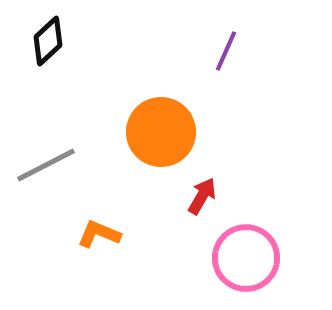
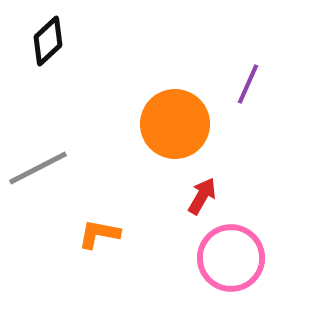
purple line: moved 22 px right, 33 px down
orange circle: moved 14 px right, 8 px up
gray line: moved 8 px left, 3 px down
orange L-shape: rotated 12 degrees counterclockwise
pink circle: moved 15 px left
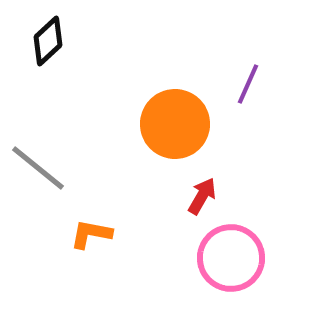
gray line: rotated 66 degrees clockwise
orange L-shape: moved 8 px left
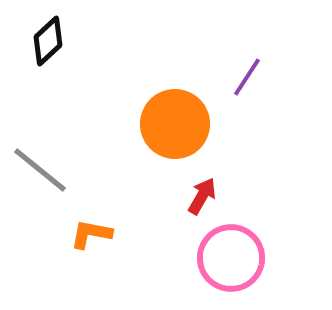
purple line: moved 1 px left, 7 px up; rotated 9 degrees clockwise
gray line: moved 2 px right, 2 px down
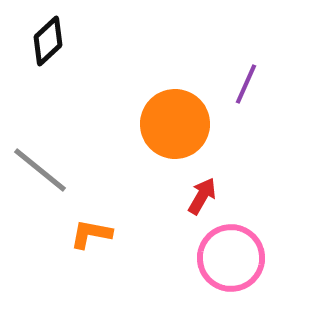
purple line: moved 1 px left, 7 px down; rotated 9 degrees counterclockwise
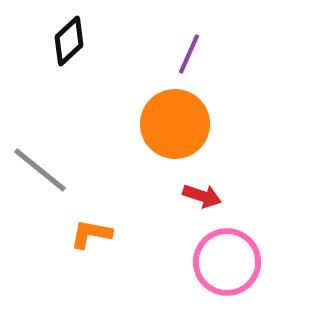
black diamond: moved 21 px right
purple line: moved 57 px left, 30 px up
red arrow: rotated 78 degrees clockwise
pink circle: moved 4 px left, 4 px down
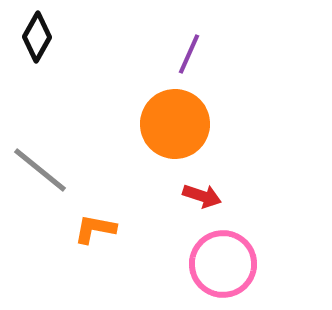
black diamond: moved 32 px left, 4 px up; rotated 18 degrees counterclockwise
orange L-shape: moved 4 px right, 5 px up
pink circle: moved 4 px left, 2 px down
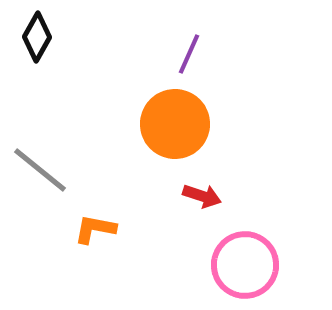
pink circle: moved 22 px right, 1 px down
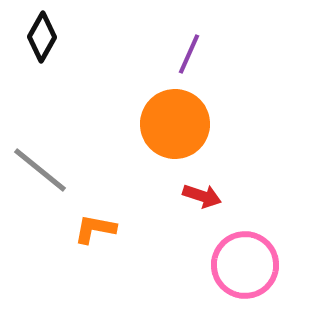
black diamond: moved 5 px right
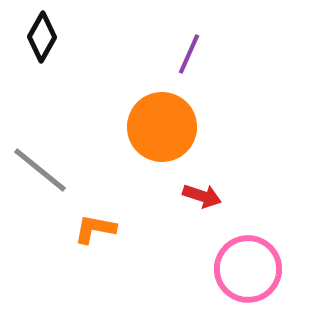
orange circle: moved 13 px left, 3 px down
pink circle: moved 3 px right, 4 px down
